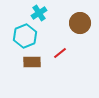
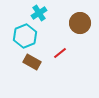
brown rectangle: rotated 30 degrees clockwise
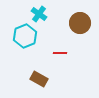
cyan cross: moved 1 px down; rotated 21 degrees counterclockwise
red line: rotated 40 degrees clockwise
brown rectangle: moved 7 px right, 17 px down
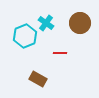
cyan cross: moved 7 px right, 9 px down
brown rectangle: moved 1 px left
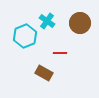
cyan cross: moved 1 px right, 2 px up
brown rectangle: moved 6 px right, 6 px up
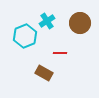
cyan cross: rotated 21 degrees clockwise
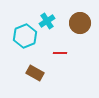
brown rectangle: moved 9 px left
